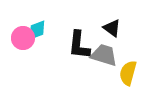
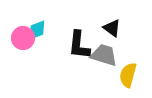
yellow semicircle: moved 2 px down
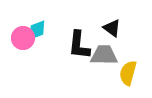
gray trapezoid: rotated 16 degrees counterclockwise
yellow semicircle: moved 2 px up
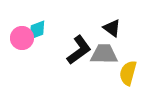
pink circle: moved 1 px left
black L-shape: moved 5 px down; rotated 132 degrees counterclockwise
gray trapezoid: moved 1 px up
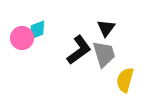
black triangle: moved 6 px left; rotated 30 degrees clockwise
gray trapezoid: rotated 72 degrees clockwise
yellow semicircle: moved 3 px left, 7 px down
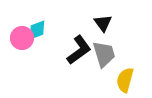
black triangle: moved 3 px left, 5 px up; rotated 12 degrees counterclockwise
